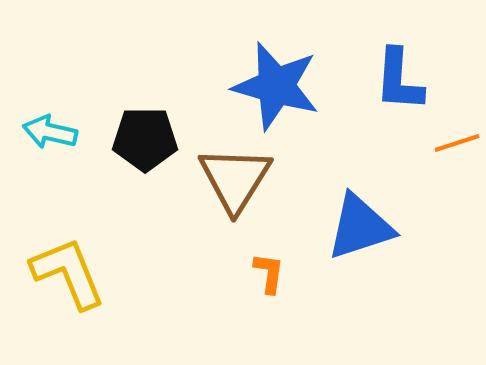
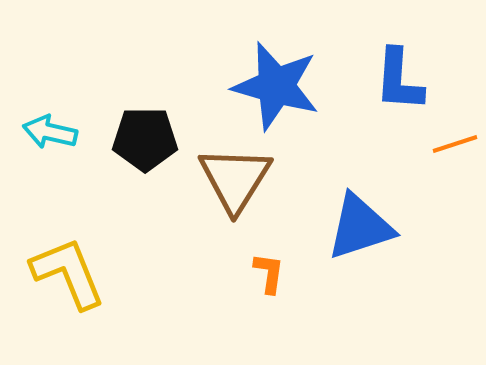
orange line: moved 2 px left, 1 px down
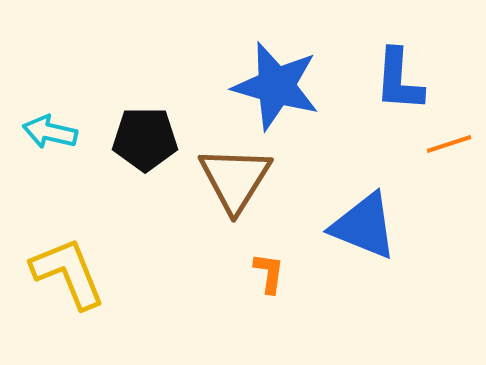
orange line: moved 6 px left
blue triangle: moved 4 px right, 1 px up; rotated 40 degrees clockwise
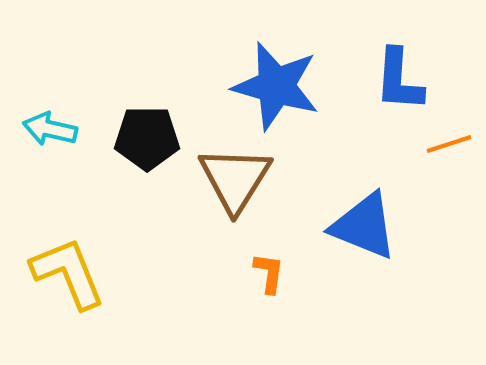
cyan arrow: moved 3 px up
black pentagon: moved 2 px right, 1 px up
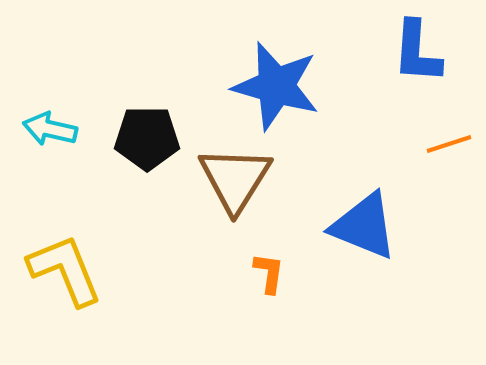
blue L-shape: moved 18 px right, 28 px up
yellow L-shape: moved 3 px left, 3 px up
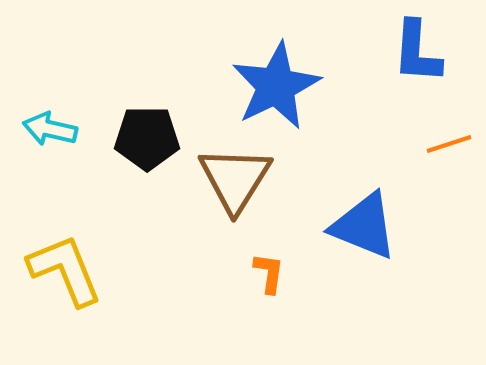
blue star: rotated 30 degrees clockwise
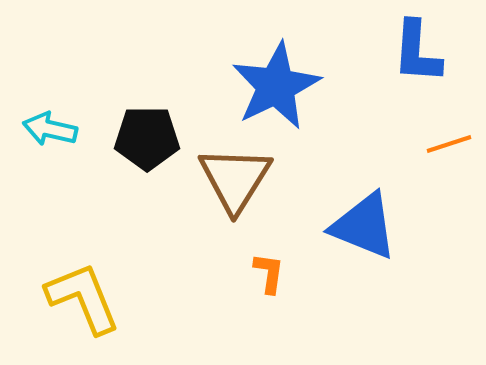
yellow L-shape: moved 18 px right, 28 px down
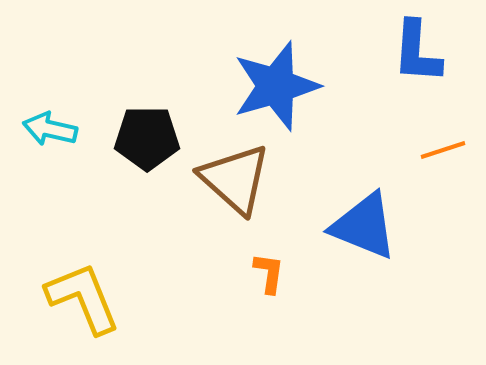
blue star: rotated 10 degrees clockwise
orange line: moved 6 px left, 6 px down
brown triangle: rotated 20 degrees counterclockwise
